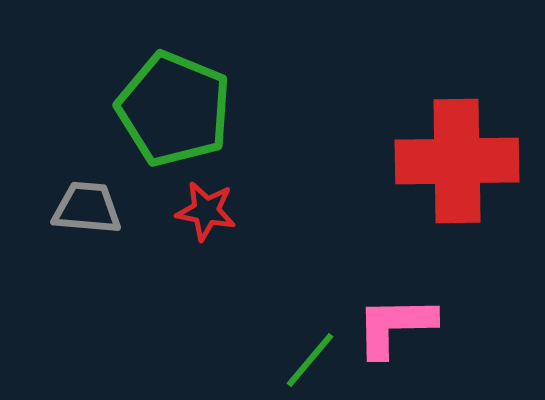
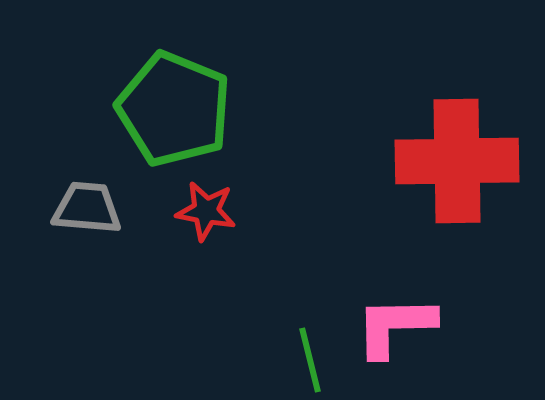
green line: rotated 54 degrees counterclockwise
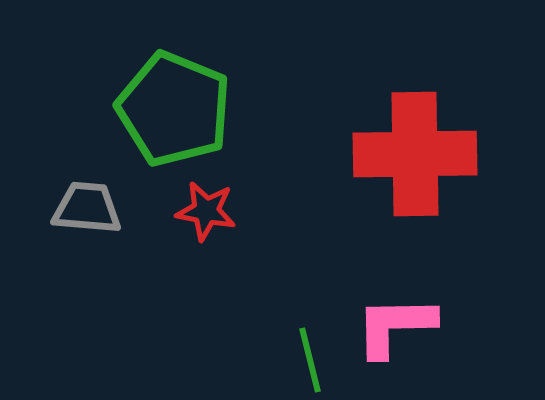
red cross: moved 42 px left, 7 px up
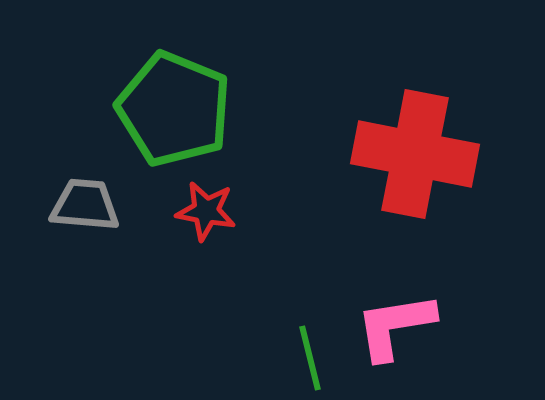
red cross: rotated 12 degrees clockwise
gray trapezoid: moved 2 px left, 3 px up
pink L-shape: rotated 8 degrees counterclockwise
green line: moved 2 px up
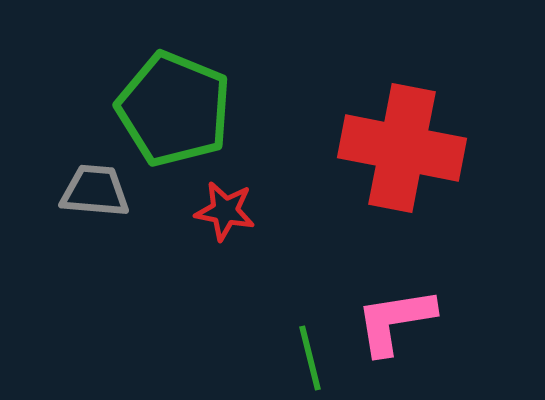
red cross: moved 13 px left, 6 px up
gray trapezoid: moved 10 px right, 14 px up
red star: moved 19 px right
pink L-shape: moved 5 px up
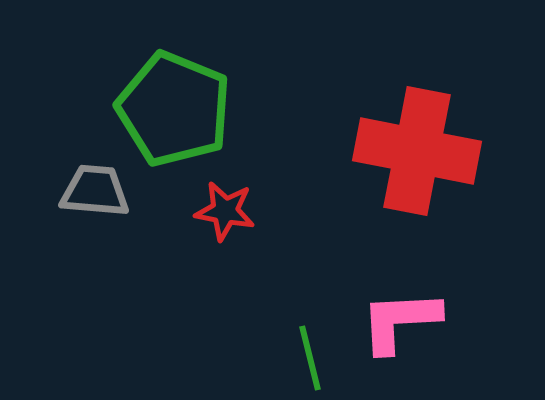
red cross: moved 15 px right, 3 px down
pink L-shape: moved 5 px right; rotated 6 degrees clockwise
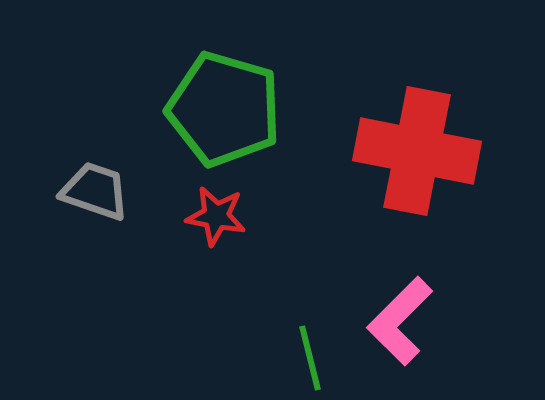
green pentagon: moved 50 px right; rotated 6 degrees counterclockwise
gray trapezoid: rotated 14 degrees clockwise
red star: moved 9 px left, 5 px down
pink L-shape: rotated 42 degrees counterclockwise
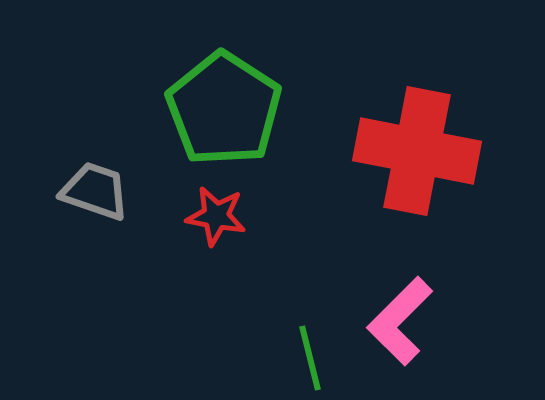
green pentagon: rotated 17 degrees clockwise
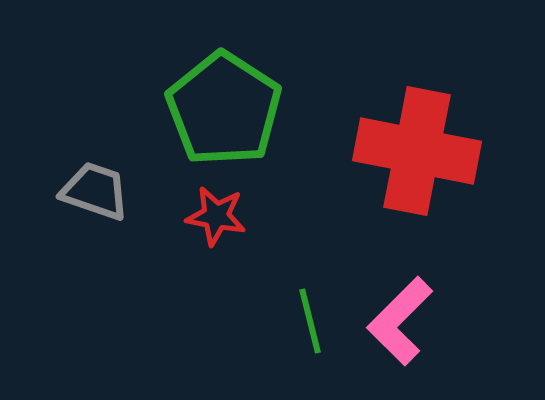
green line: moved 37 px up
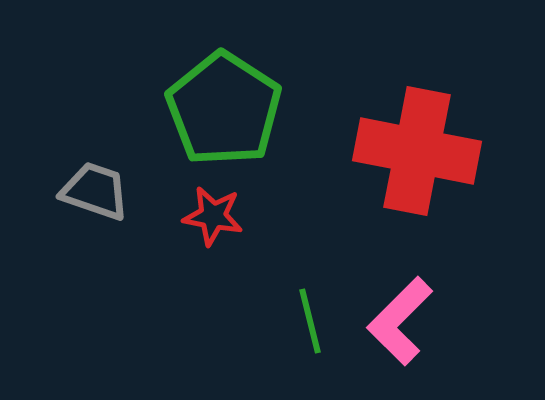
red star: moved 3 px left
